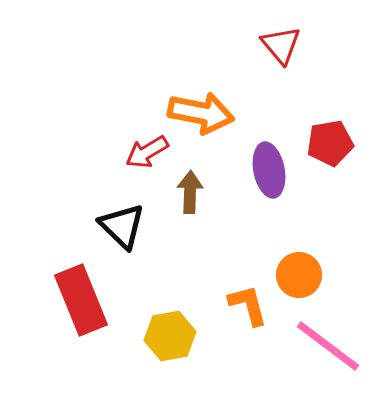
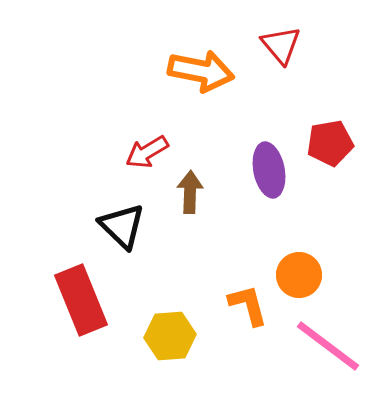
orange arrow: moved 42 px up
yellow hexagon: rotated 6 degrees clockwise
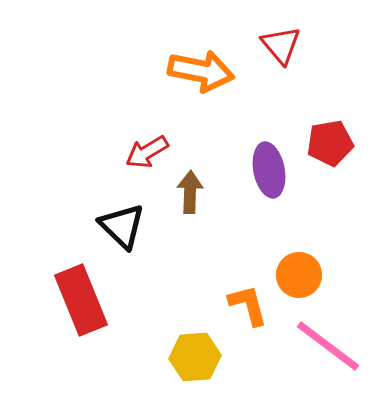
yellow hexagon: moved 25 px right, 21 px down
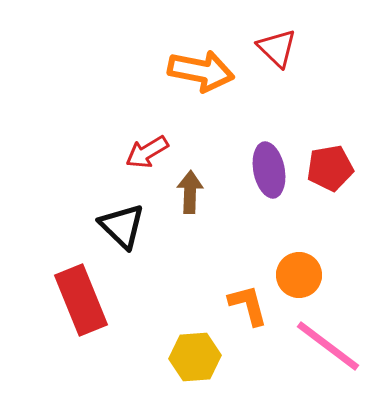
red triangle: moved 4 px left, 3 px down; rotated 6 degrees counterclockwise
red pentagon: moved 25 px down
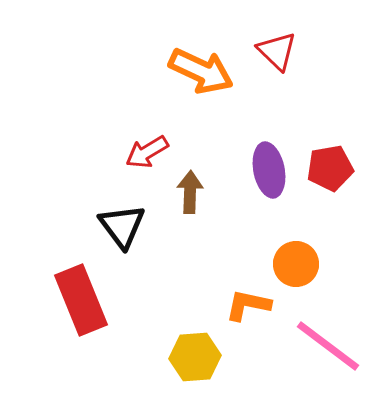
red triangle: moved 3 px down
orange arrow: rotated 14 degrees clockwise
black triangle: rotated 9 degrees clockwise
orange circle: moved 3 px left, 11 px up
orange L-shape: rotated 63 degrees counterclockwise
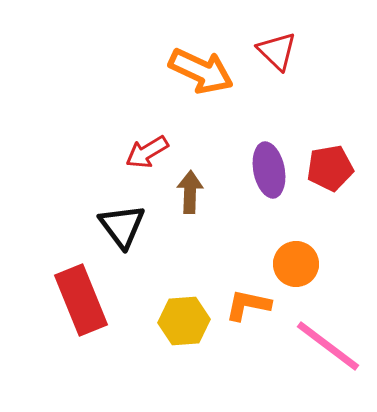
yellow hexagon: moved 11 px left, 36 px up
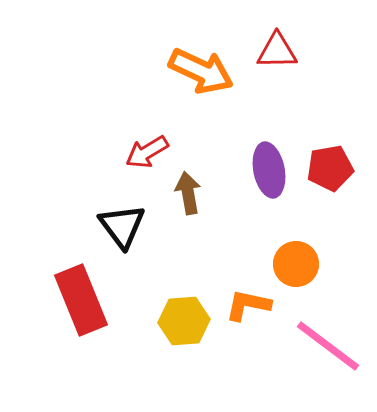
red triangle: rotated 45 degrees counterclockwise
brown arrow: moved 2 px left, 1 px down; rotated 12 degrees counterclockwise
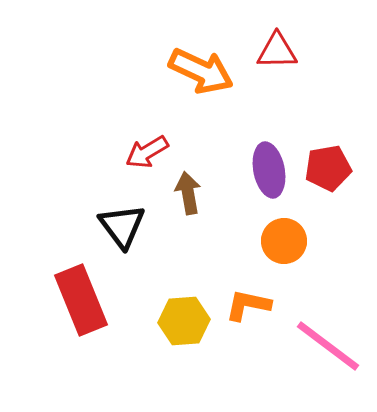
red pentagon: moved 2 px left
orange circle: moved 12 px left, 23 px up
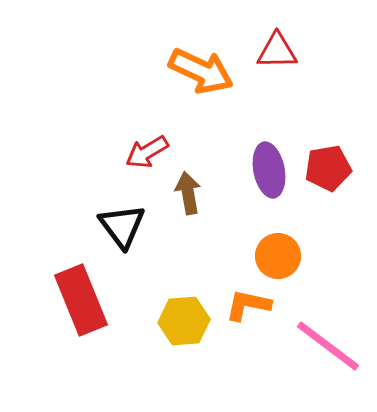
orange circle: moved 6 px left, 15 px down
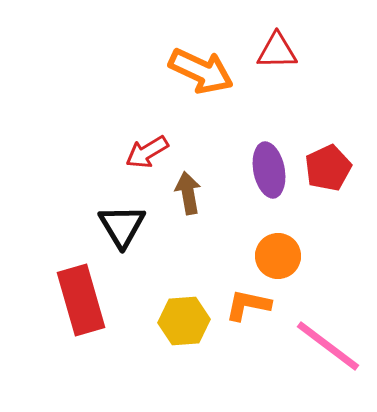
red pentagon: rotated 15 degrees counterclockwise
black triangle: rotated 6 degrees clockwise
red rectangle: rotated 6 degrees clockwise
